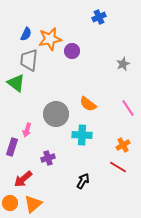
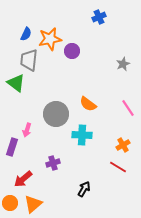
purple cross: moved 5 px right, 5 px down
black arrow: moved 1 px right, 8 px down
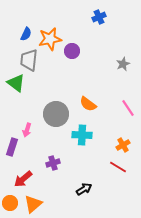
black arrow: rotated 28 degrees clockwise
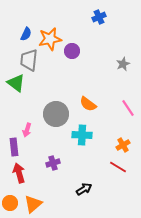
purple rectangle: moved 2 px right; rotated 24 degrees counterclockwise
red arrow: moved 4 px left, 6 px up; rotated 114 degrees clockwise
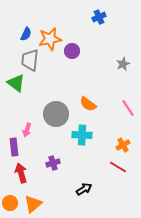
gray trapezoid: moved 1 px right
red arrow: moved 2 px right
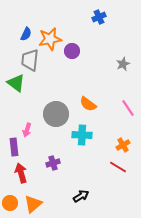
black arrow: moved 3 px left, 7 px down
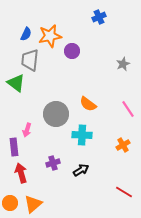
orange star: moved 3 px up
pink line: moved 1 px down
red line: moved 6 px right, 25 px down
black arrow: moved 26 px up
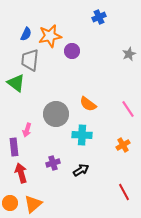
gray star: moved 6 px right, 10 px up
red line: rotated 30 degrees clockwise
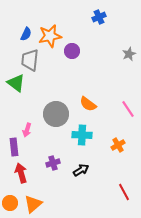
orange cross: moved 5 px left
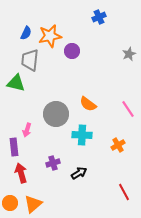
blue semicircle: moved 1 px up
green triangle: rotated 24 degrees counterclockwise
black arrow: moved 2 px left, 3 px down
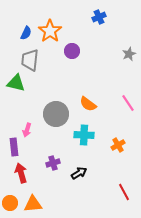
orange star: moved 5 px up; rotated 25 degrees counterclockwise
pink line: moved 6 px up
cyan cross: moved 2 px right
orange triangle: rotated 36 degrees clockwise
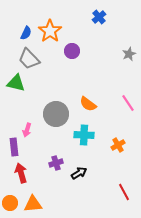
blue cross: rotated 16 degrees counterclockwise
gray trapezoid: moved 1 px left, 1 px up; rotated 50 degrees counterclockwise
purple cross: moved 3 px right
